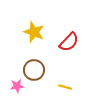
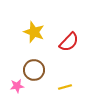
yellow line: rotated 32 degrees counterclockwise
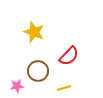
red semicircle: moved 14 px down
brown circle: moved 4 px right, 1 px down
yellow line: moved 1 px left, 1 px down
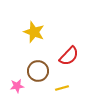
yellow line: moved 2 px left
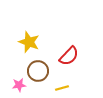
yellow star: moved 5 px left, 10 px down
pink star: moved 2 px right, 1 px up
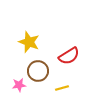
red semicircle: rotated 15 degrees clockwise
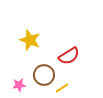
yellow star: moved 1 px right, 2 px up
brown circle: moved 6 px right, 4 px down
yellow line: rotated 16 degrees counterclockwise
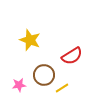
red semicircle: moved 3 px right
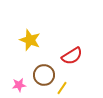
yellow line: rotated 24 degrees counterclockwise
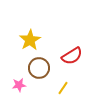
yellow star: rotated 20 degrees clockwise
brown circle: moved 5 px left, 7 px up
yellow line: moved 1 px right
